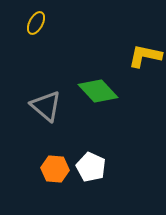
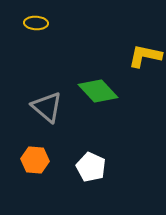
yellow ellipse: rotated 65 degrees clockwise
gray triangle: moved 1 px right, 1 px down
orange hexagon: moved 20 px left, 9 px up
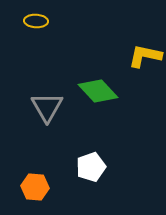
yellow ellipse: moved 2 px up
gray triangle: rotated 20 degrees clockwise
orange hexagon: moved 27 px down
white pentagon: rotated 28 degrees clockwise
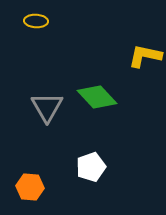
green diamond: moved 1 px left, 6 px down
orange hexagon: moved 5 px left
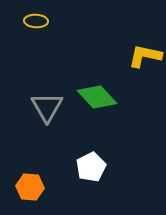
white pentagon: rotated 8 degrees counterclockwise
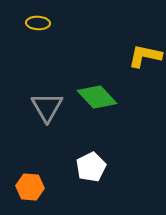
yellow ellipse: moved 2 px right, 2 px down
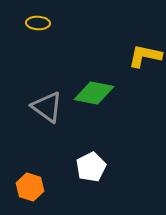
green diamond: moved 3 px left, 4 px up; rotated 36 degrees counterclockwise
gray triangle: rotated 24 degrees counterclockwise
orange hexagon: rotated 12 degrees clockwise
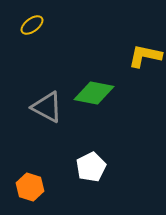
yellow ellipse: moved 6 px left, 2 px down; rotated 40 degrees counterclockwise
gray triangle: rotated 8 degrees counterclockwise
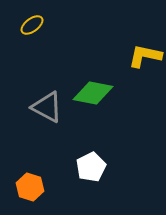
green diamond: moved 1 px left
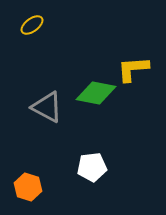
yellow L-shape: moved 12 px left, 13 px down; rotated 16 degrees counterclockwise
green diamond: moved 3 px right
white pentagon: moved 1 px right; rotated 20 degrees clockwise
orange hexagon: moved 2 px left
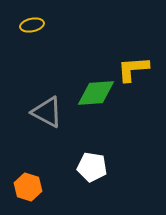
yellow ellipse: rotated 25 degrees clockwise
green diamond: rotated 15 degrees counterclockwise
gray triangle: moved 5 px down
white pentagon: rotated 16 degrees clockwise
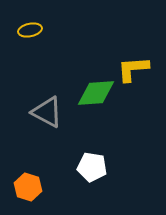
yellow ellipse: moved 2 px left, 5 px down
